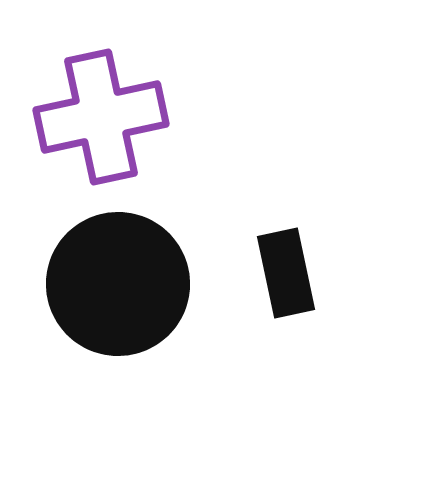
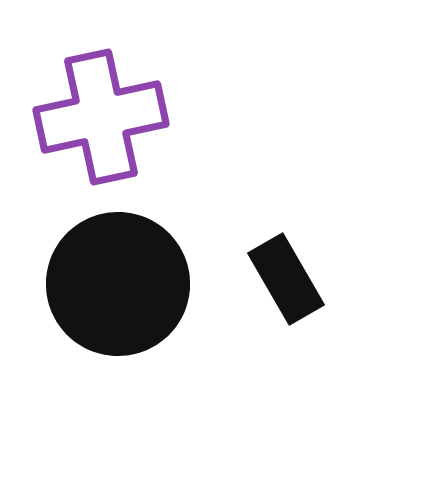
black rectangle: moved 6 px down; rotated 18 degrees counterclockwise
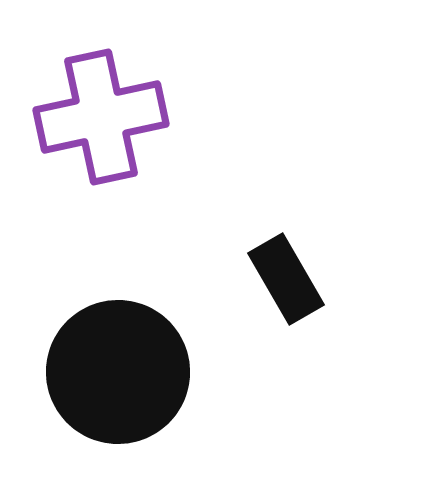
black circle: moved 88 px down
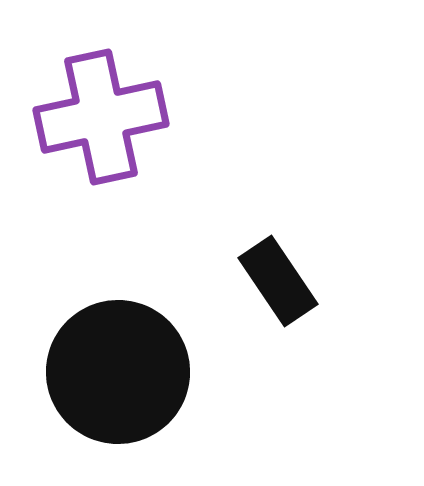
black rectangle: moved 8 px left, 2 px down; rotated 4 degrees counterclockwise
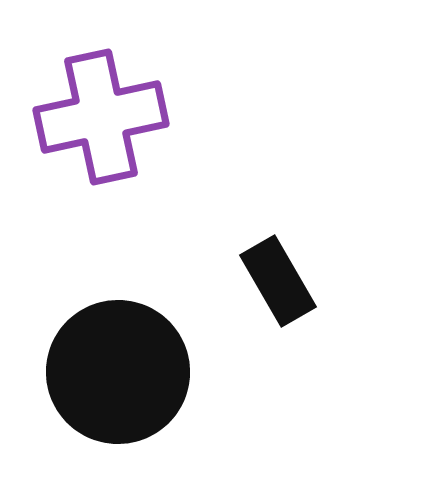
black rectangle: rotated 4 degrees clockwise
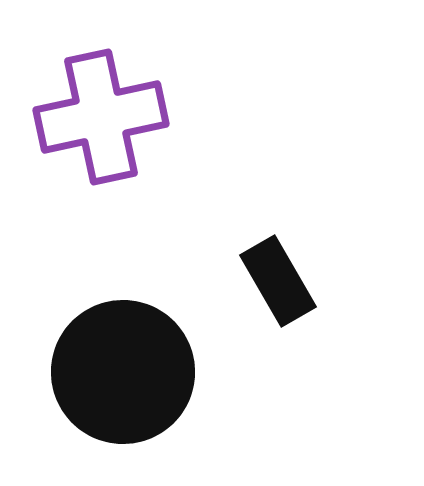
black circle: moved 5 px right
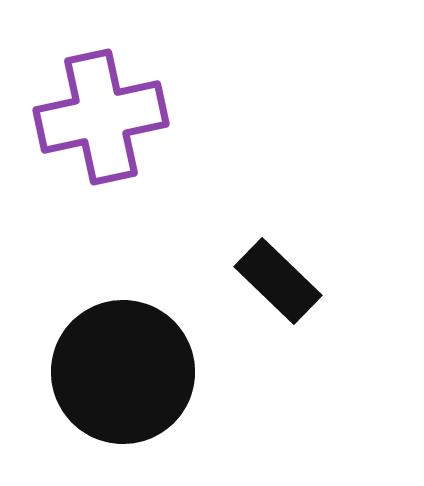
black rectangle: rotated 16 degrees counterclockwise
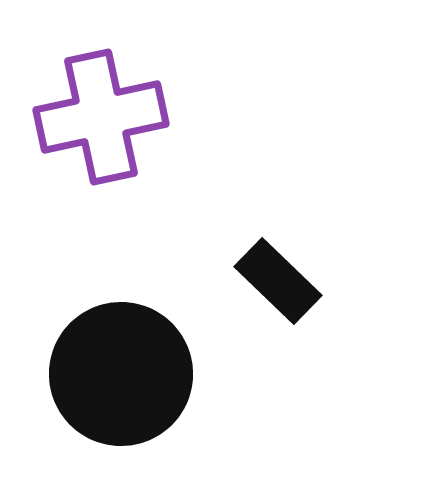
black circle: moved 2 px left, 2 px down
